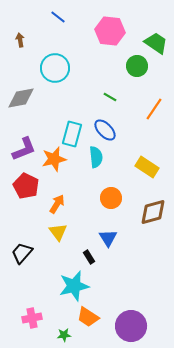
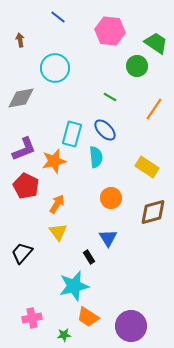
orange star: moved 2 px down
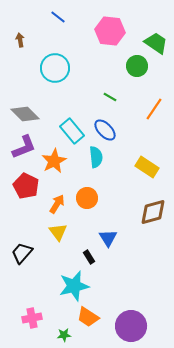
gray diamond: moved 4 px right, 16 px down; rotated 56 degrees clockwise
cyan rectangle: moved 3 px up; rotated 55 degrees counterclockwise
purple L-shape: moved 2 px up
orange star: rotated 15 degrees counterclockwise
orange circle: moved 24 px left
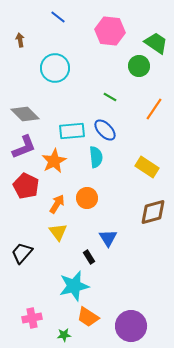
green circle: moved 2 px right
cyan rectangle: rotated 55 degrees counterclockwise
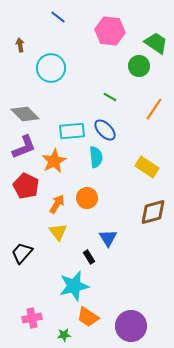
brown arrow: moved 5 px down
cyan circle: moved 4 px left
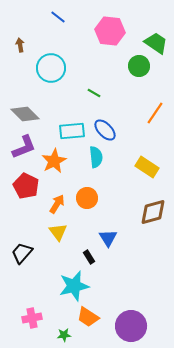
green line: moved 16 px left, 4 px up
orange line: moved 1 px right, 4 px down
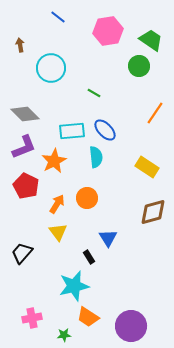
pink hexagon: moved 2 px left; rotated 16 degrees counterclockwise
green trapezoid: moved 5 px left, 3 px up
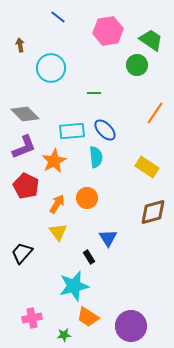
green circle: moved 2 px left, 1 px up
green line: rotated 32 degrees counterclockwise
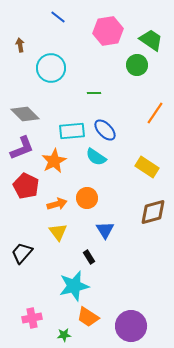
purple L-shape: moved 2 px left, 1 px down
cyan semicircle: rotated 130 degrees clockwise
orange arrow: rotated 42 degrees clockwise
blue triangle: moved 3 px left, 8 px up
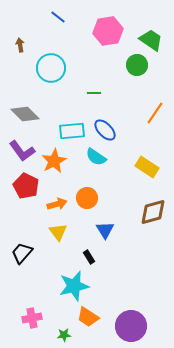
purple L-shape: moved 3 px down; rotated 76 degrees clockwise
